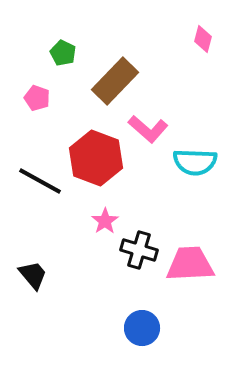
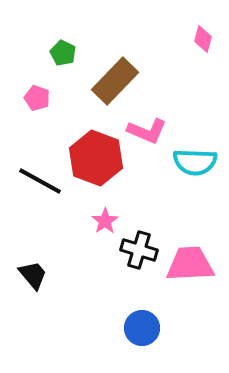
pink L-shape: moved 1 px left, 2 px down; rotated 18 degrees counterclockwise
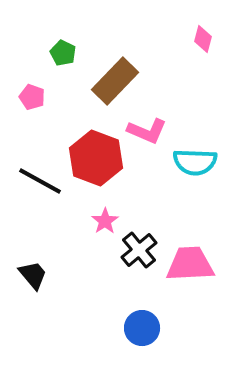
pink pentagon: moved 5 px left, 1 px up
black cross: rotated 33 degrees clockwise
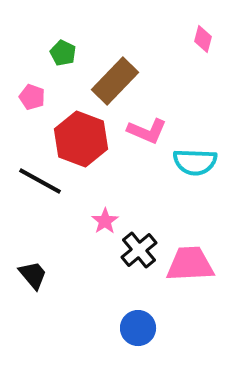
red hexagon: moved 15 px left, 19 px up
blue circle: moved 4 px left
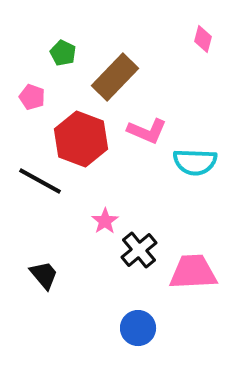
brown rectangle: moved 4 px up
pink trapezoid: moved 3 px right, 8 px down
black trapezoid: moved 11 px right
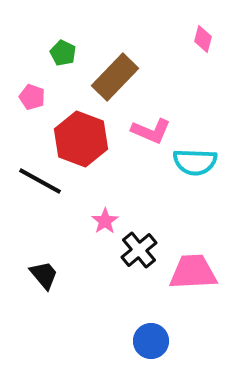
pink L-shape: moved 4 px right
blue circle: moved 13 px right, 13 px down
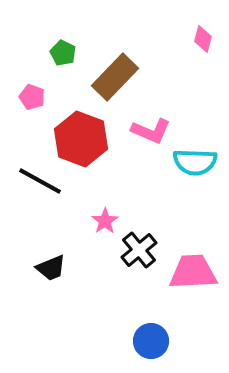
black trapezoid: moved 7 px right, 7 px up; rotated 108 degrees clockwise
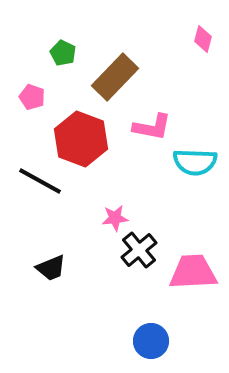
pink L-shape: moved 1 px right, 4 px up; rotated 12 degrees counterclockwise
pink star: moved 10 px right, 3 px up; rotated 28 degrees clockwise
